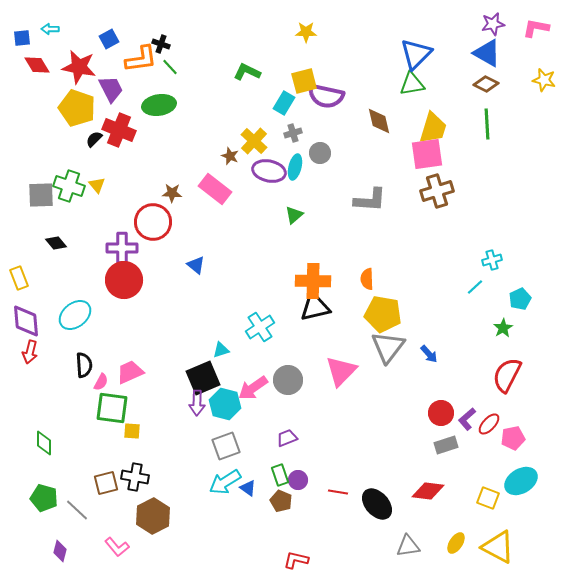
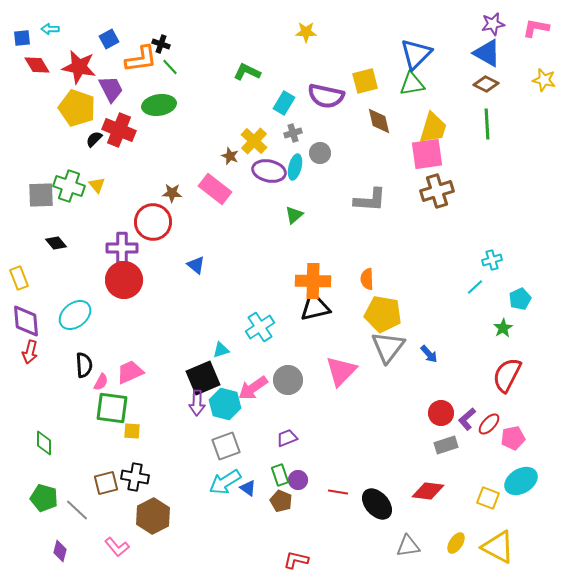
yellow square at (304, 81): moved 61 px right
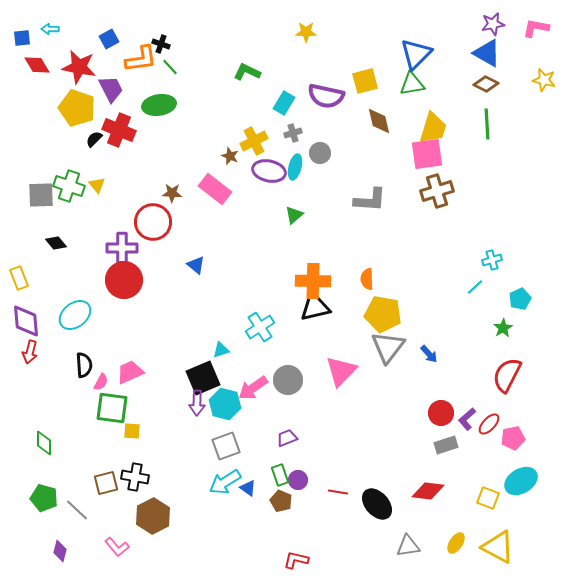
yellow cross at (254, 141): rotated 20 degrees clockwise
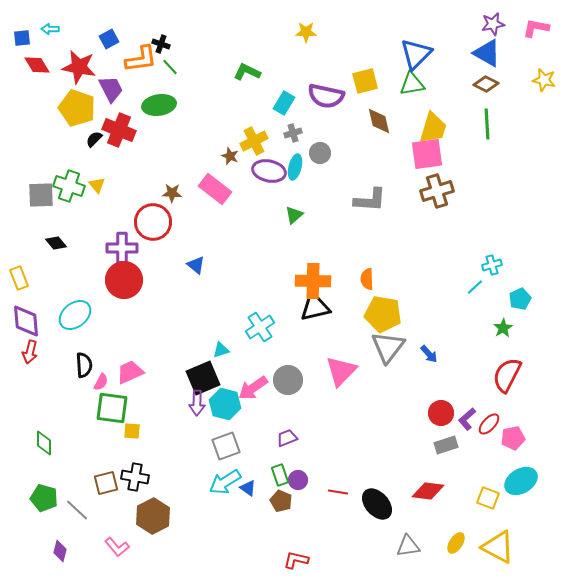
cyan cross at (492, 260): moved 5 px down
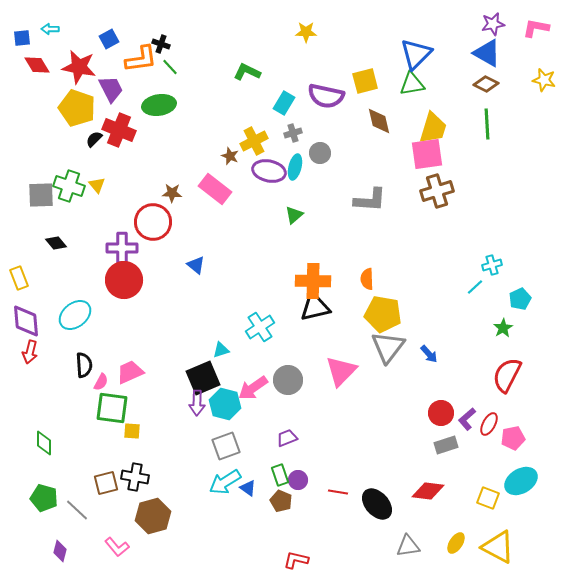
red ellipse at (489, 424): rotated 15 degrees counterclockwise
brown hexagon at (153, 516): rotated 12 degrees clockwise
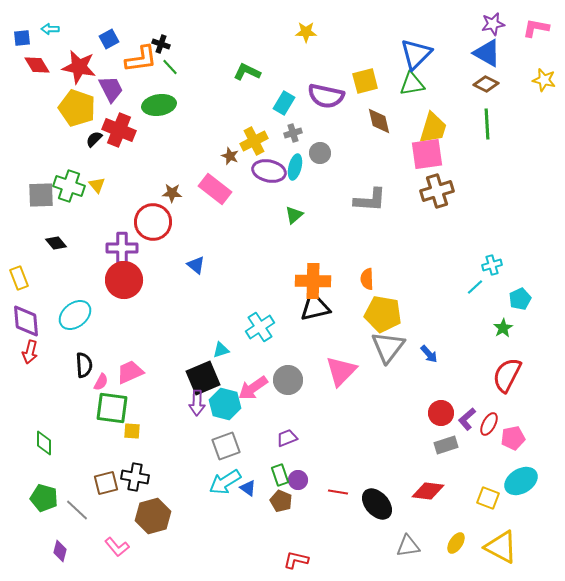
yellow triangle at (498, 547): moved 3 px right
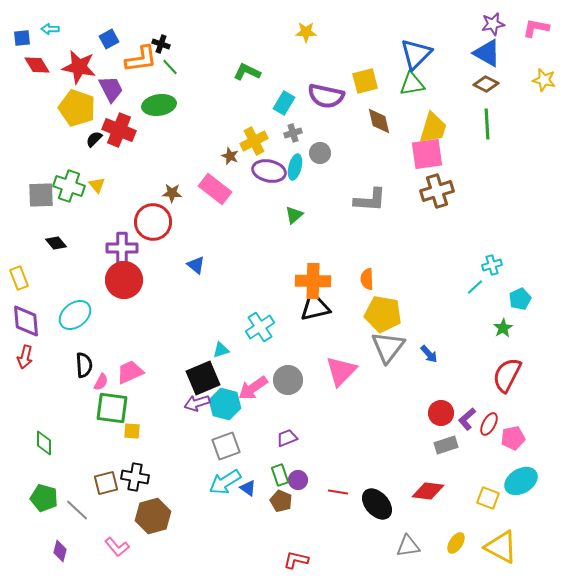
red arrow at (30, 352): moved 5 px left, 5 px down
purple arrow at (197, 403): rotated 70 degrees clockwise
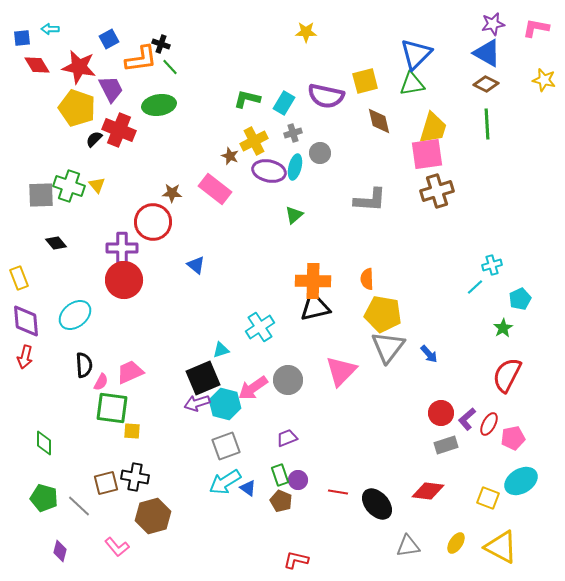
green L-shape at (247, 72): moved 27 px down; rotated 12 degrees counterclockwise
gray line at (77, 510): moved 2 px right, 4 px up
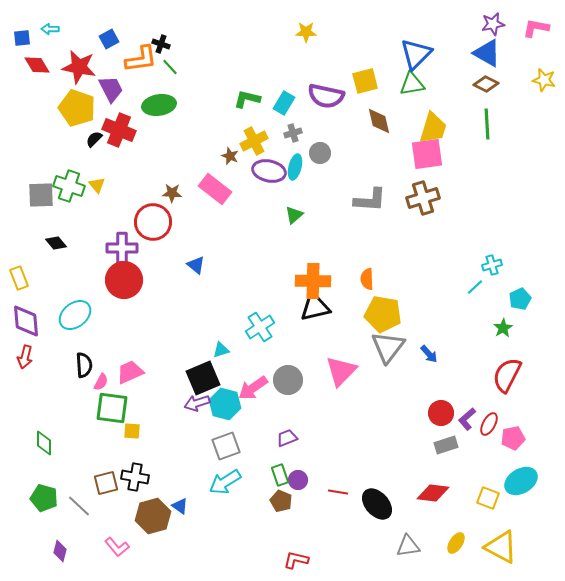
brown cross at (437, 191): moved 14 px left, 7 px down
blue triangle at (248, 488): moved 68 px left, 18 px down
red diamond at (428, 491): moved 5 px right, 2 px down
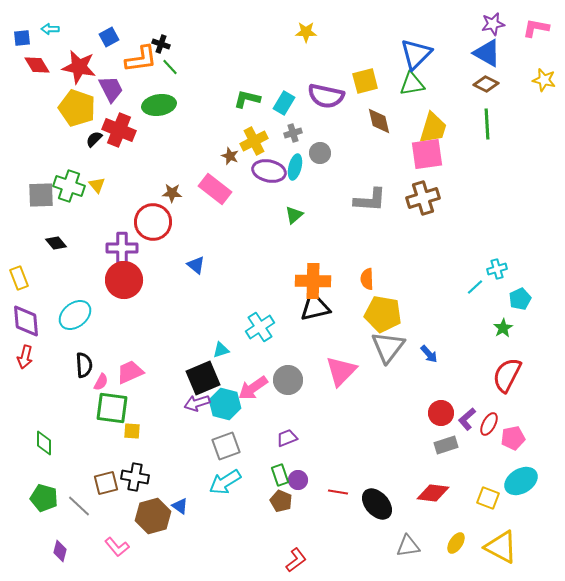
blue square at (109, 39): moved 2 px up
cyan cross at (492, 265): moved 5 px right, 4 px down
red L-shape at (296, 560): rotated 130 degrees clockwise
